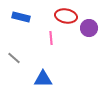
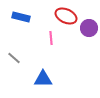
red ellipse: rotated 15 degrees clockwise
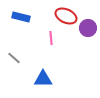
purple circle: moved 1 px left
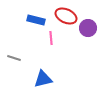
blue rectangle: moved 15 px right, 3 px down
gray line: rotated 24 degrees counterclockwise
blue triangle: rotated 12 degrees counterclockwise
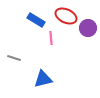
blue rectangle: rotated 18 degrees clockwise
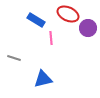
red ellipse: moved 2 px right, 2 px up
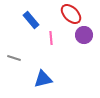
red ellipse: moved 3 px right; rotated 20 degrees clockwise
blue rectangle: moved 5 px left; rotated 18 degrees clockwise
purple circle: moved 4 px left, 7 px down
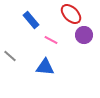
pink line: moved 2 px down; rotated 56 degrees counterclockwise
gray line: moved 4 px left, 2 px up; rotated 24 degrees clockwise
blue triangle: moved 2 px right, 12 px up; rotated 18 degrees clockwise
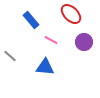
purple circle: moved 7 px down
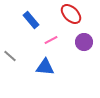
pink line: rotated 56 degrees counterclockwise
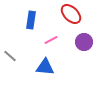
blue rectangle: rotated 48 degrees clockwise
